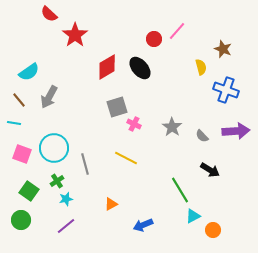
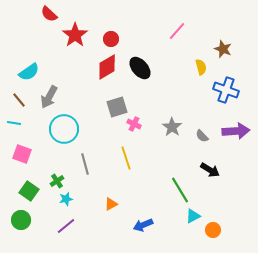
red circle: moved 43 px left
cyan circle: moved 10 px right, 19 px up
yellow line: rotated 45 degrees clockwise
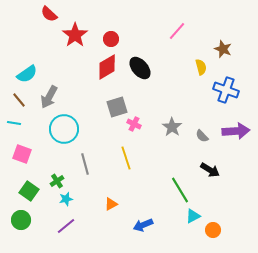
cyan semicircle: moved 2 px left, 2 px down
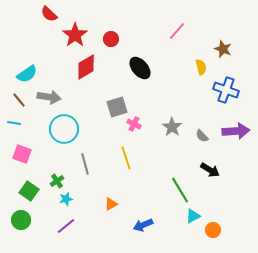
red diamond: moved 21 px left
gray arrow: rotated 110 degrees counterclockwise
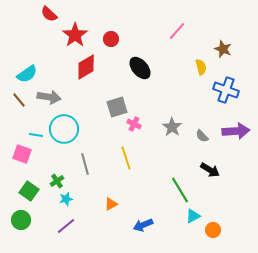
cyan line: moved 22 px right, 12 px down
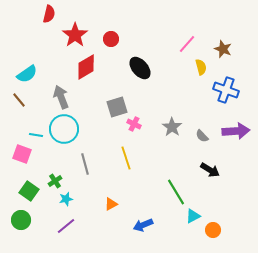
red semicircle: rotated 120 degrees counterclockwise
pink line: moved 10 px right, 13 px down
gray arrow: moved 12 px right; rotated 120 degrees counterclockwise
green cross: moved 2 px left
green line: moved 4 px left, 2 px down
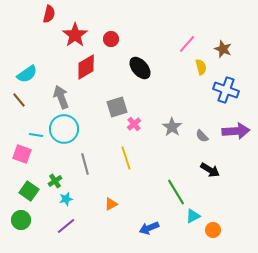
pink cross: rotated 24 degrees clockwise
blue arrow: moved 6 px right, 3 px down
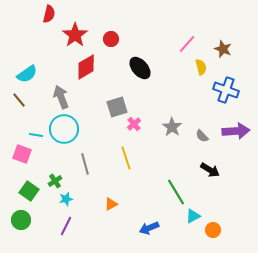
purple line: rotated 24 degrees counterclockwise
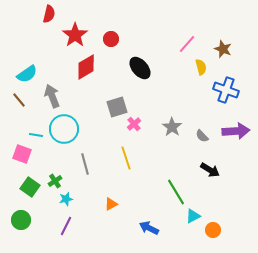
gray arrow: moved 9 px left, 1 px up
green square: moved 1 px right, 4 px up
blue arrow: rotated 48 degrees clockwise
